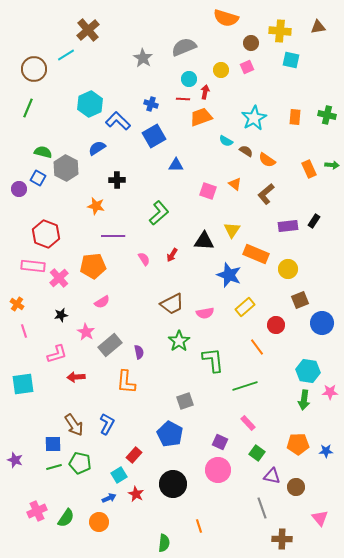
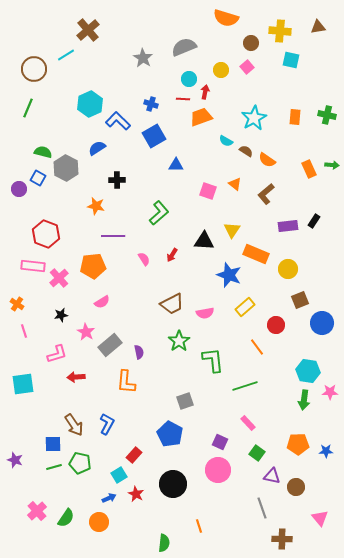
pink square at (247, 67): rotated 16 degrees counterclockwise
pink cross at (37, 511): rotated 18 degrees counterclockwise
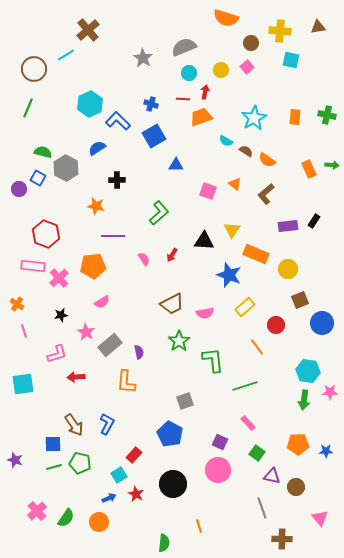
cyan circle at (189, 79): moved 6 px up
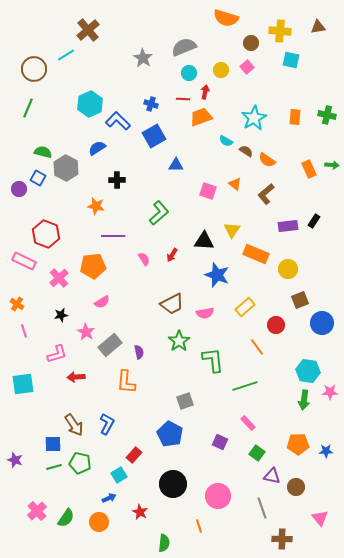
pink rectangle at (33, 266): moved 9 px left, 5 px up; rotated 20 degrees clockwise
blue star at (229, 275): moved 12 px left
pink circle at (218, 470): moved 26 px down
red star at (136, 494): moved 4 px right, 18 px down
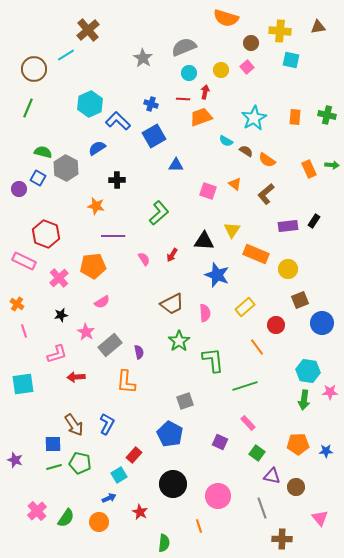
pink semicircle at (205, 313): rotated 84 degrees counterclockwise
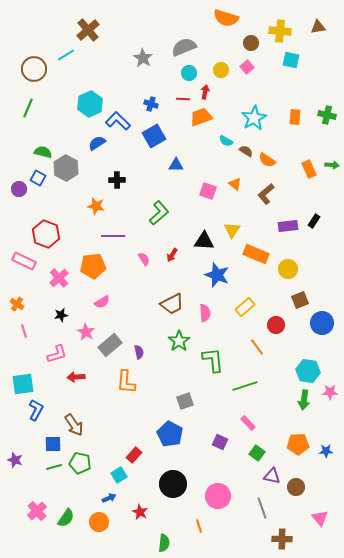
blue semicircle at (97, 148): moved 5 px up
blue L-shape at (107, 424): moved 71 px left, 14 px up
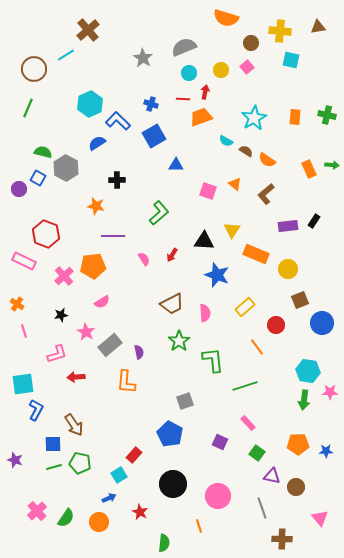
pink cross at (59, 278): moved 5 px right, 2 px up
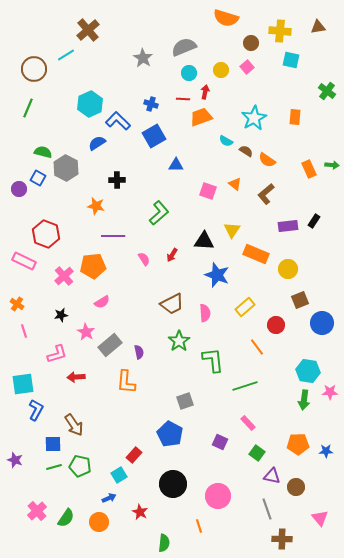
green cross at (327, 115): moved 24 px up; rotated 24 degrees clockwise
green pentagon at (80, 463): moved 3 px down
gray line at (262, 508): moved 5 px right, 1 px down
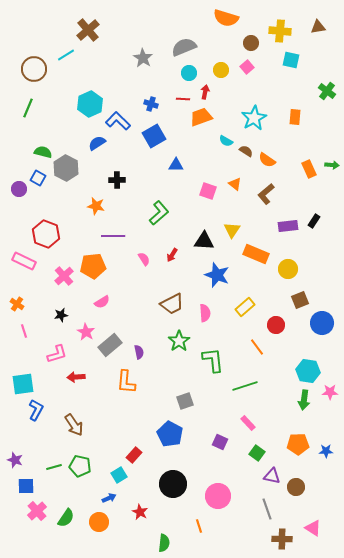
blue square at (53, 444): moved 27 px left, 42 px down
pink triangle at (320, 518): moved 7 px left, 10 px down; rotated 18 degrees counterclockwise
